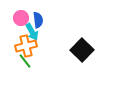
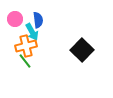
pink circle: moved 6 px left, 1 px down
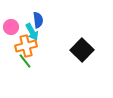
pink circle: moved 4 px left, 8 px down
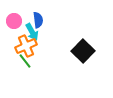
pink circle: moved 3 px right, 6 px up
orange cross: rotated 10 degrees counterclockwise
black square: moved 1 px right, 1 px down
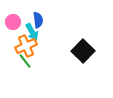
pink circle: moved 1 px left, 1 px down
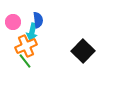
cyan arrow: rotated 42 degrees clockwise
